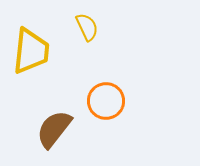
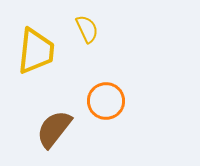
yellow semicircle: moved 2 px down
yellow trapezoid: moved 5 px right
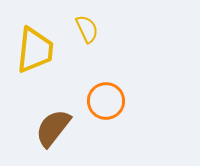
yellow trapezoid: moved 1 px left, 1 px up
brown semicircle: moved 1 px left, 1 px up
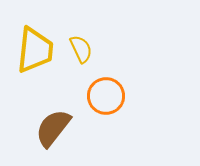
yellow semicircle: moved 6 px left, 20 px down
orange circle: moved 5 px up
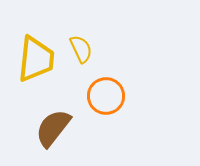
yellow trapezoid: moved 1 px right, 9 px down
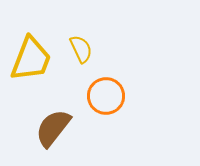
yellow trapezoid: moved 5 px left; rotated 15 degrees clockwise
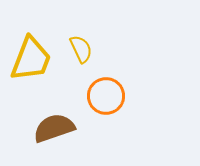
brown semicircle: moved 1 px right; rotated 33 degrees clockwise
